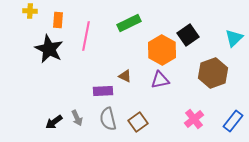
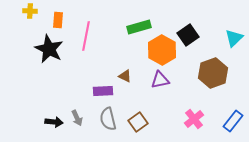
green rectangle: moved 10 px right, 4 px down; rotated 10 degrees clockwise
black arrow: rotated 138 degrees counterclockwise
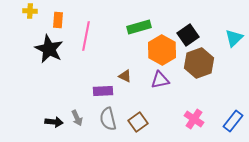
brown hexagon: moved 14 px left, 10 px up
pink cross: rotated 18 degrees counterclockwise
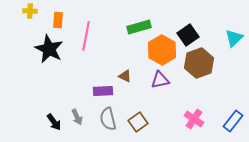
gray arrow: moved 1 px up
black arrow: rotated 48 degrees clockwise
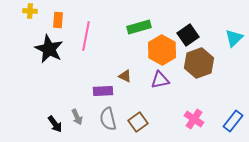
black arrow: moved 1 px right, 2 px down
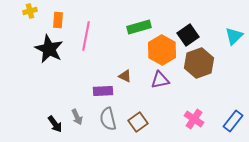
yellow cross: rotated 16 degrees counterclockwise
cyan triangle: moved 2 px up
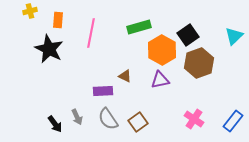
pink line: moved 5 px right, 3 px up
gray semicircle: rotated 20 degrees counterclockwise
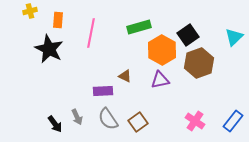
cyan triangle: moved 1 px down
pink cross: moved 1 px right, 2 px down
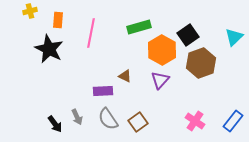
brown hexagon: moved 2 px right
purple triangle: rotated 36 degrees counterclockwise
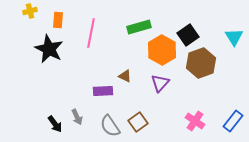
cyan triangle: rotated 18 degrees counterclockwise
purple triangle: moved 3 px down
gray semicircle: moved 2 px right, 7 px down
